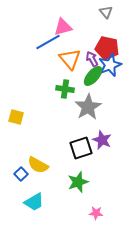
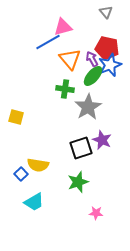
yellow semicircle: rotated 20 degrees counterclockwise
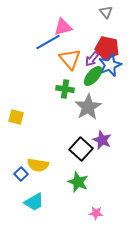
purple arrow: rotated 112 degrees counterclockwise
black square: moved 1 px down; rotated 30 degrees counterclockwise
green star: rotated 30 degrees counterclockwise
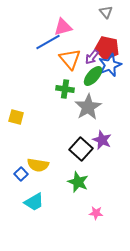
purple arrow: moved 2 px up
